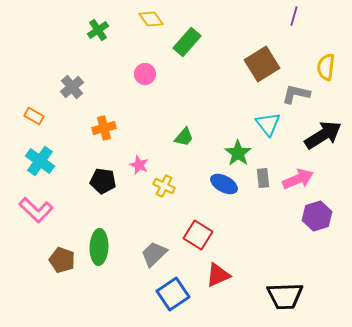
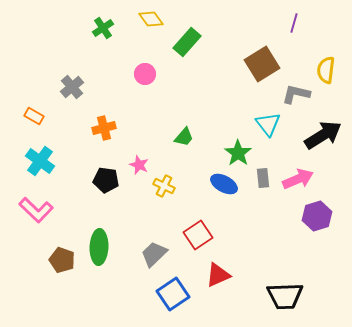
purple line: moved 7 px down
green cross: moved 5 px right, 2 px up
yellow semicircle: moved 3 px down
black pentagon: moved 3 px right, 1 px up
red square: rotated 24 degrees clockwise
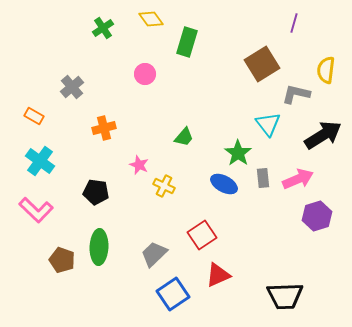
green rectangle: rotated 24 degrees counterclockwise
black pentagon: moved 10 px left, 12 px down
red square: moved 4 px right
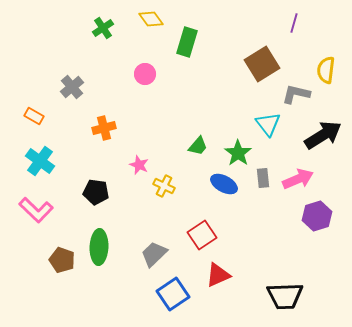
green trapezoid: moved 14 px right, 9 px down
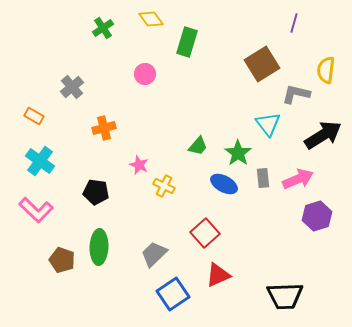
red square: moved 3 px right, 2 px up; rotated 8 degrees counterclockwise
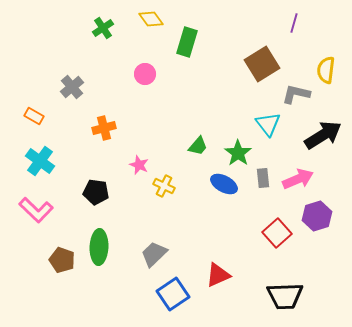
red square: moved 72 px right
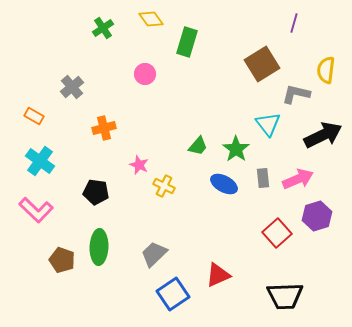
black arrow: rotated 6 degrees clockwise
green star: moved 2 px left, 4 px up
